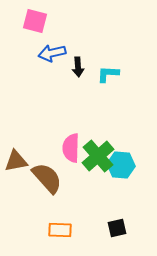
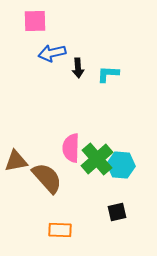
pink square: rotated 15 degrees counterclockwise
black arrow: moved 1 px down
green cross: moved 1 px left, 3 px down
black square: moved 16 px up
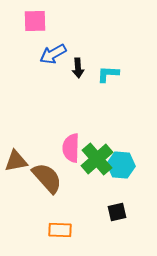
blue arrow: moved 1 px right, 1 px down; rotated 16 degrees counterclockwise
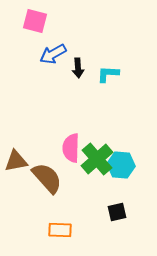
pink square: rotated 15 degrees clockwise
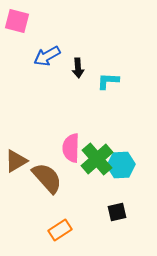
pink square: moved 18 px left
blue arrow: moved 6 px left, 2 px down
cyan L-shape: moved 7 px down
brown triangle: rotated 20 degrees counterclockwise
cyan hexagon: rotated 8 degrees counterclockwise
orange rectangle: rotated 35 degrees counterclockwise
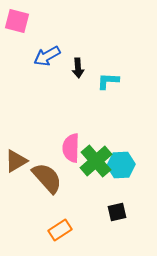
green cross: moved 1 px left, 2 px down
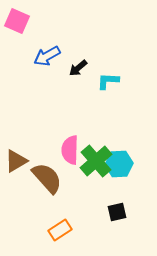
pink square: rotated 10 degrees clockwise
black arrow: rotated 54 degrees clockwise
pink semicircle: moved 1 px left, 2 px down
cyan hexagon: moved 2 px left, 1 px up
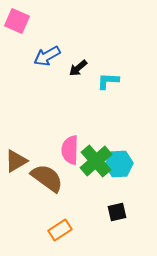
brown semicircle: rotated 12 degrees counterclockwise
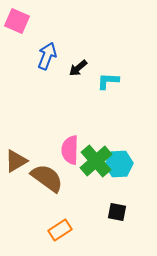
blue arrow: rotated 140 degrees clockwise
black square: rotated 24 degrees clockwise
